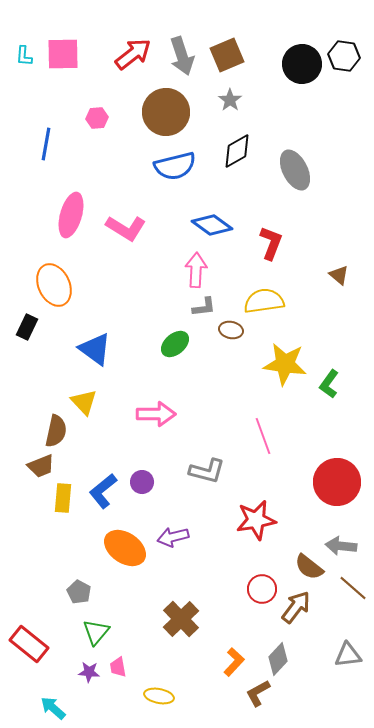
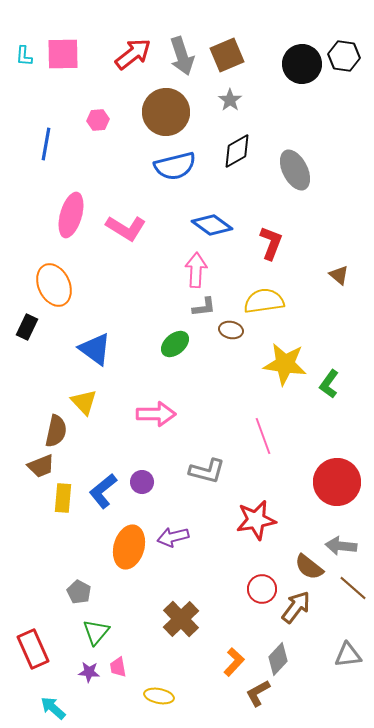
pink hexagon at (97, 118): moved 1 px right, 2 px down
orange ellipse at (125, 548): moved 4 px right, 1 px up; rotated 72 degrees clockwise
red rectangle at (29, 644): moved 4 px right, 5 px down; rotated 27 degrees clockwise
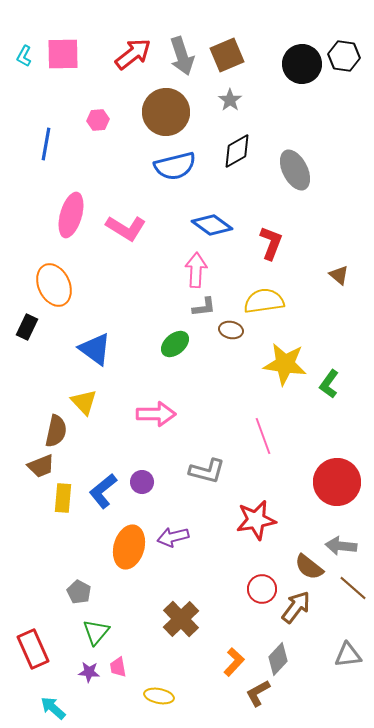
cyan L-shape at (24, 56): rotated 25 degrees clockwise
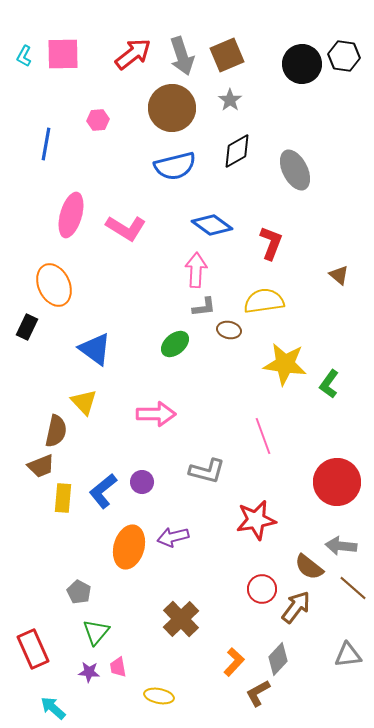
brown circle at (166, 112): moved 6 px right, 4 px up
brown ellipse at (231, 330): moved 2 px left
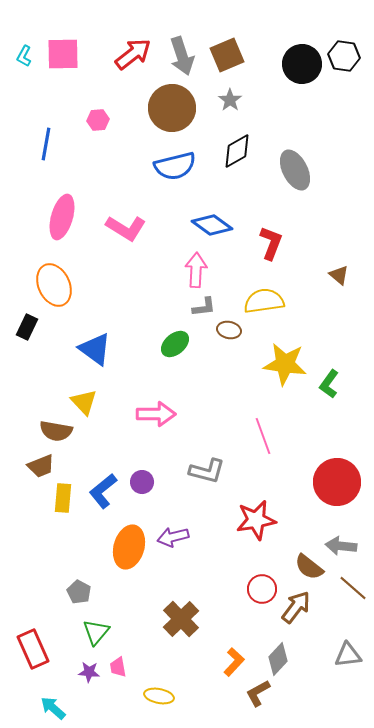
pink ellipse at (71, 215): moved 9 px left, 2 px down
brown semicircle at (56, 431): rotated 88 degrees clockwise
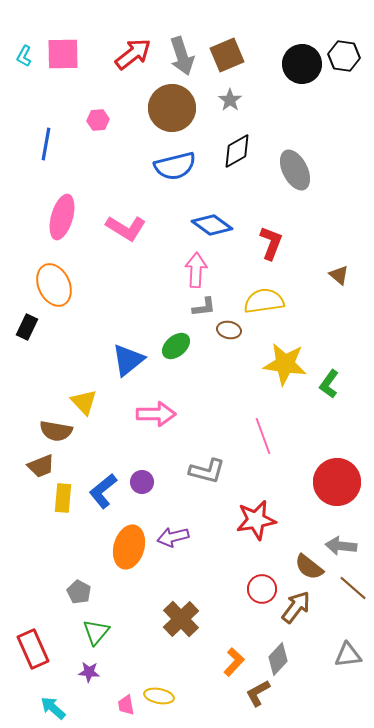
green ellipse at (175, 344): moved 1 px right, 2 px down
blue triangle at (95, 349): moved 33 px right, 11 px down; rotated 45 degrees clockwise
pink trapezoid at (118, 667): moved 8 px right, 38 px down
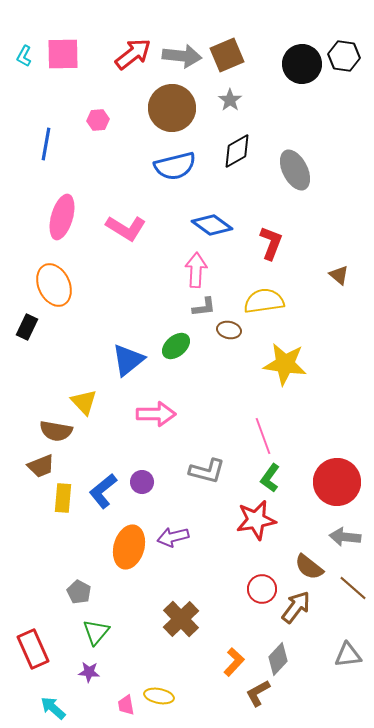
gray arrow at (182, 56): rotated 66 degrees counterclockwise
green L-shape at (329, 384): moved 59 px left, 94 px down
gray arrow at (341, 546): moved 4 px right, 9 px up
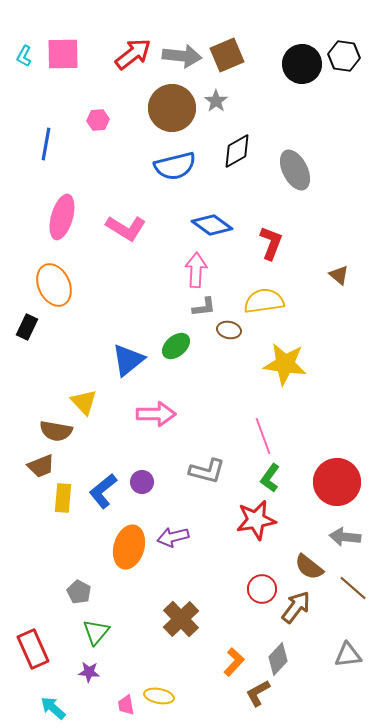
gray star at (230, 100): moved 14 px left, 1 px down
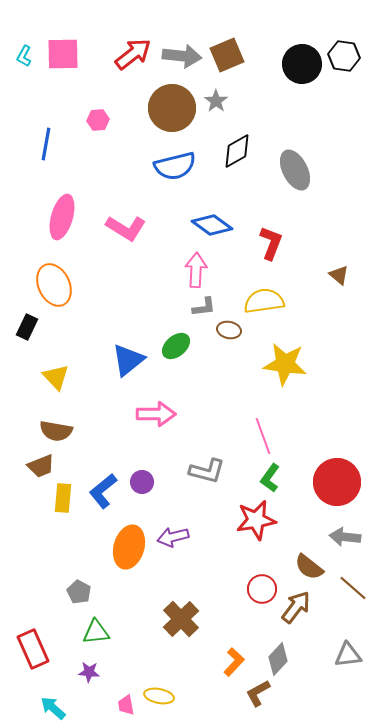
yellow triangle at (84, 402): moved 28 px left, 25 px up
green triangle at (96, 632): rotated 44 degrees clockwise
